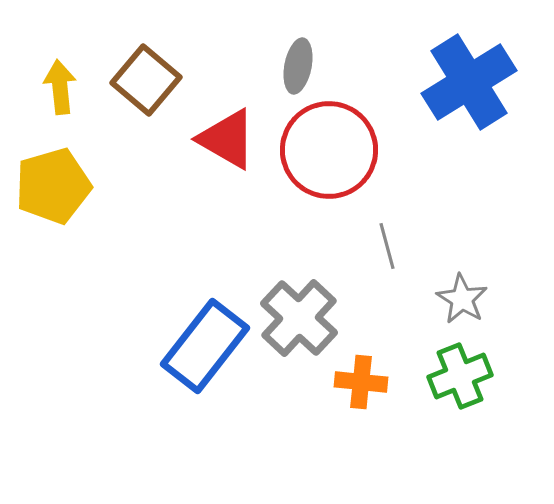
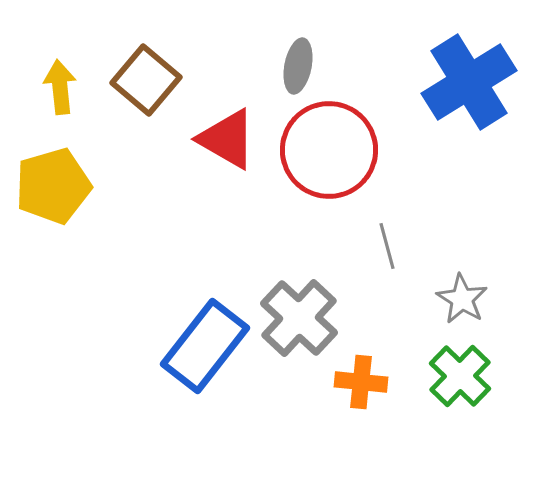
green cross: rotated 24 degrees counterclockwise
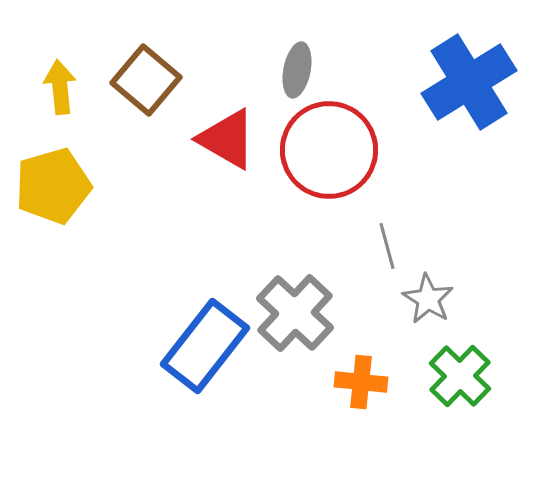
gray ellipse: moved 1 px left, 4 px down
gray star: moved 34 px left
gray cross: moved 4 px left, 5 px up
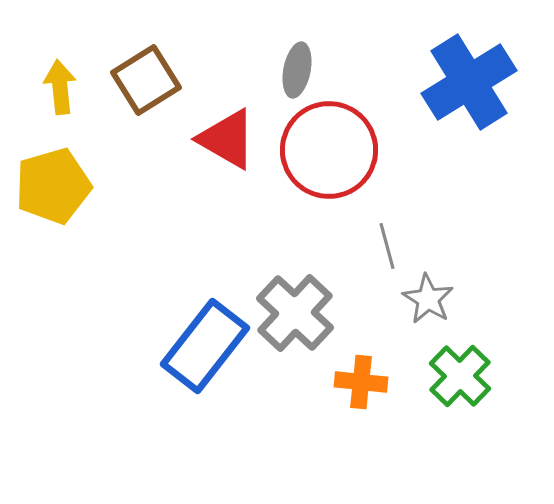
brown square: rotated 18 degrees clockwise
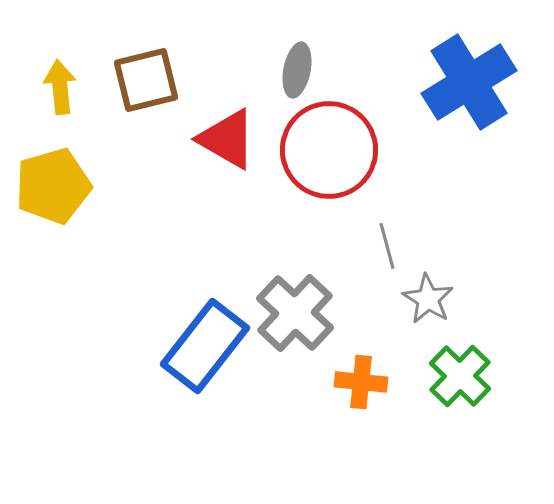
brown square: rotated 18 degrees clockwise
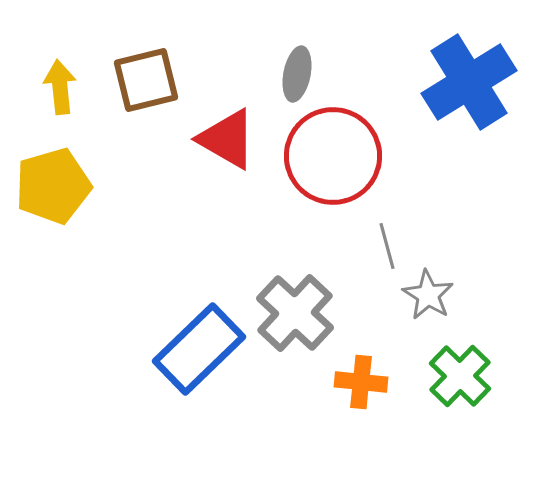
gray ellipse: moved 4 px down
red circle: moved 4 px right, 6 px down
gray star: moved 4 px up
blue rectangle: moved 6 px left, 3 px down; rotated 8 degrees clockwise
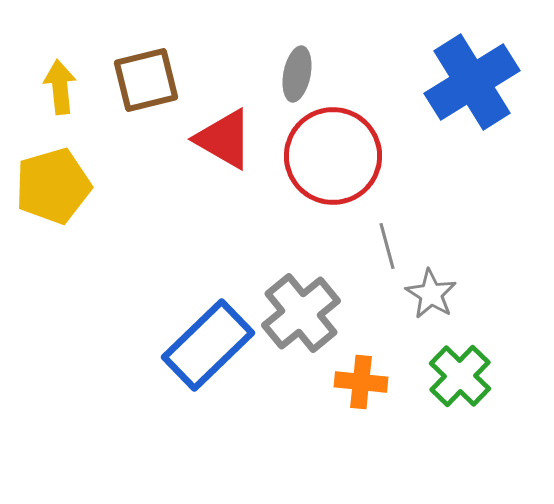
blue cross: moved 3 px right
red triangle: moved 3 px left
gray star: moved 3 px right, 1 px up
gray cross: moved 6 px right; rotated 8 degrees clockwise
blue rectangle: moved 9 px right, 4 px up
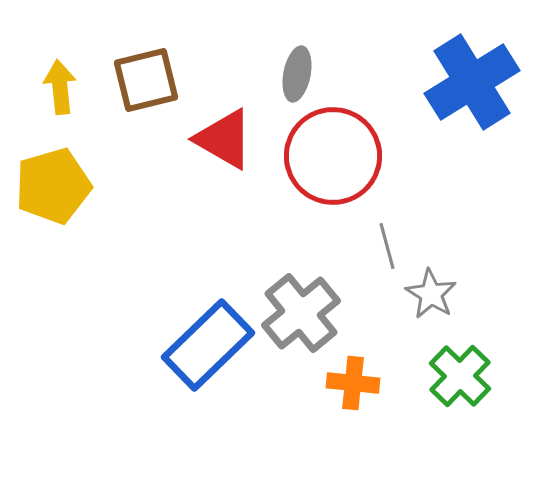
orange cross: moved 8 px left, 1 px down
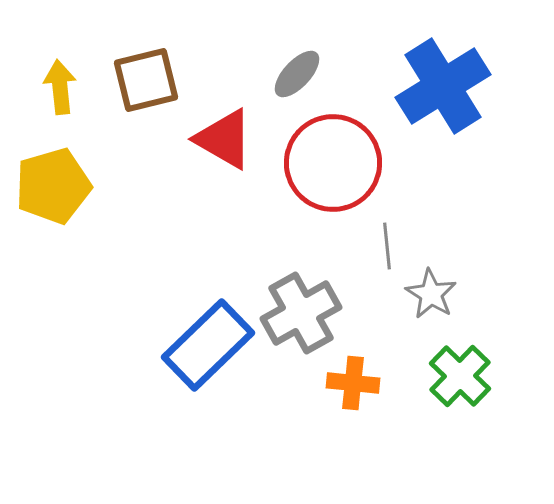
gray ellipse: rotated 32 degrees clockwise
blue cross: moved 29 px left, 4 px down
red circle: moved 7 px down
gray line: rotated 9 degrees clockwise
gray cross: rotated 10 degrees clockwise
